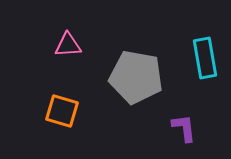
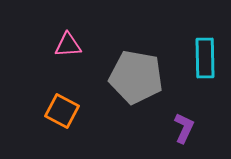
cyan rectangle: rotated 9 degrees clockwise
orange square: rotated 12 degrees clockwise
purple L-shape: rotated 32 degrees clockwise
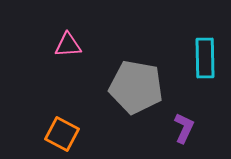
gray pentagon: moved 10 px down
orange square: moved 23 px down
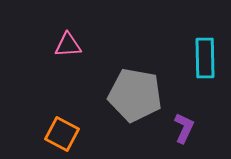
gray pentagon: moved 1 px left, 8 px down
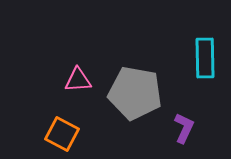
pink triangle: moved 10 px right, 35 px down
gray pentagon: moved 2 px up
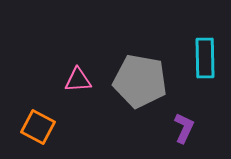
gray pentagon: moved 5 px right, 12 px up
orange square: moved 24 px left, 7 px up
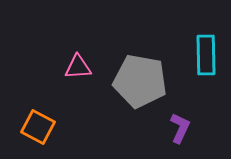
cyan rectangle: moved 1 px right, 3 px up
pink triangle: moved 13 px up
purple L-shape: moved 4 px left
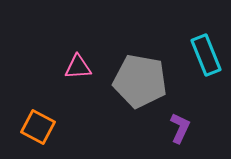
cyan rectangle: rotated 21 degrees counterclockwise
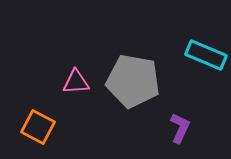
cyan rectangle: rotated 45 degrees counterclockwise
pink triangle: moved 2 px left, 15 px down
gray pentagon: moved 7 px left
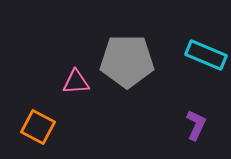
gray pentagon: moved 6 px left, 20 px up; rotated 10 degrees counterclockwise
purple L-shape: moved 16 px right, 3 px up
